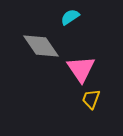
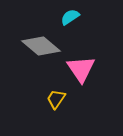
gray diamond: rotated 15 degrees counterclockwise
yellow trapezoid: moved 35 px left; rotated 15 degrees clockwise
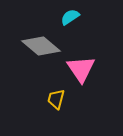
yellow trapezoid: rotated 20 degrees counterclockwise
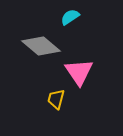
pink triangle: moved 2 px left, 3 px down
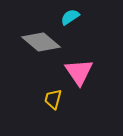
gray diamond: moved 4 px up
yellow trapezoid: moved 3 px left
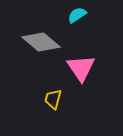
cyan semicircle: moved 7 px right, 2 px up
pink triangle: moved 2 px right, 4 px up
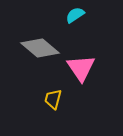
cyan semicircle: moved 2 px left
gray diamond: moved 1 px left, 6 px down
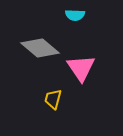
cyan semicircle: rotated 144 degrees counterclockwise
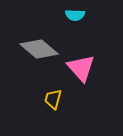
gray diamond: moved 1 px left, 1 px down
pink triangle: rotated 8 degrees counterclockwise
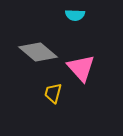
gray diamond: moved 1 px left, 3 px down
yellow trapezoid: moved 6 px up
